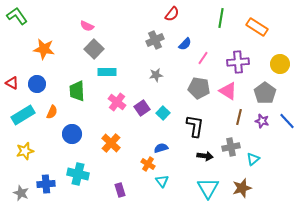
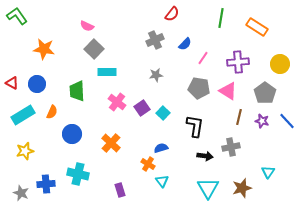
cyan triangle at (253, 159): moved 15 px right, 13 px down; rotated 16 degrees counterclockwise
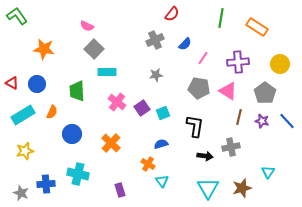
cyan square at (163, 113): rotated 24 degrees clockwise
blue semicircle at (161, 148): moved 4 px up
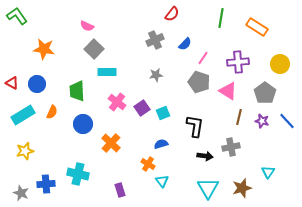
gray pentagon at (199, 88): moved 6 px up; rotated 10 degrees clockwise
blue circle at (72, 134): moved 11 px right, 10 px up
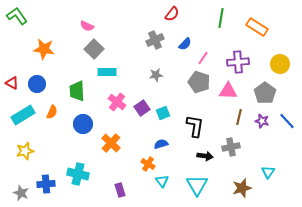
pink triangle at (228, 91): rotated 30 degrees counterclockwise
cyan triangle at (208, 188): moved 11 px left, 3 px up
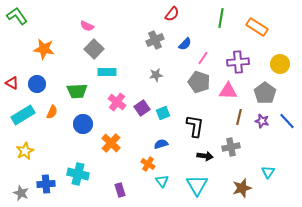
green trapezoid at (77, 91): rotated 90 degrees counterclockwise
yellow star at (25, 151): rotated 12 degrees counterclockwise
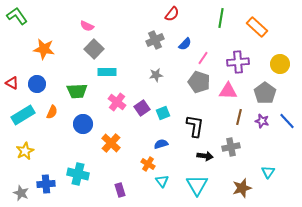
orange rectangle at (257, 27): rotated 10 degrees clockwise
